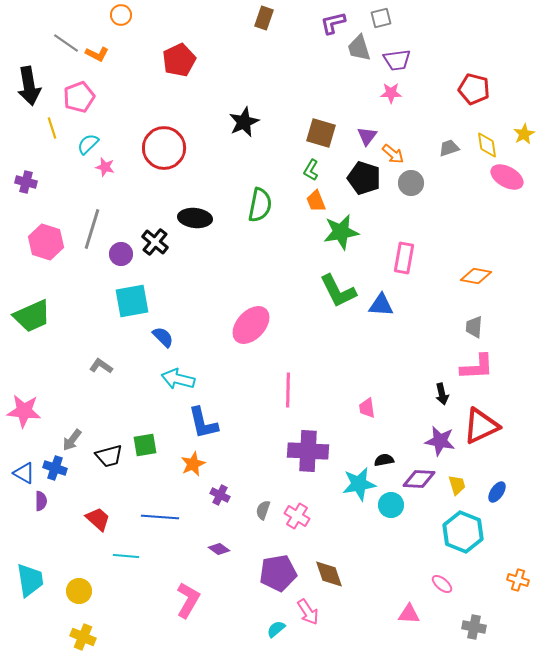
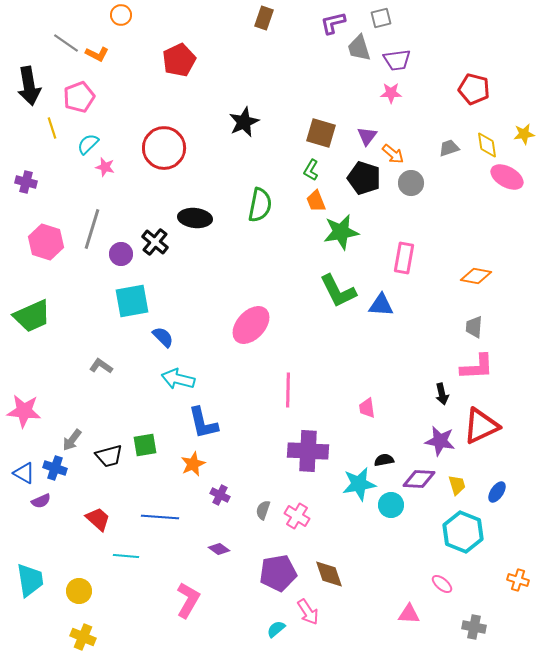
yellow star at (524, 134): rotated 20 degrees clockwise
purple semicircle at (41, 501): rotated 66 degrees clockwise
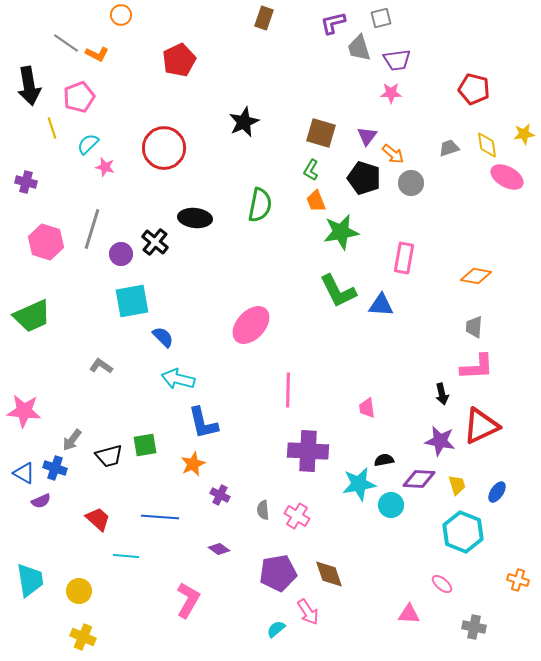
gray semicircle at (263, 510): rotated 24 degrees counterclockwise
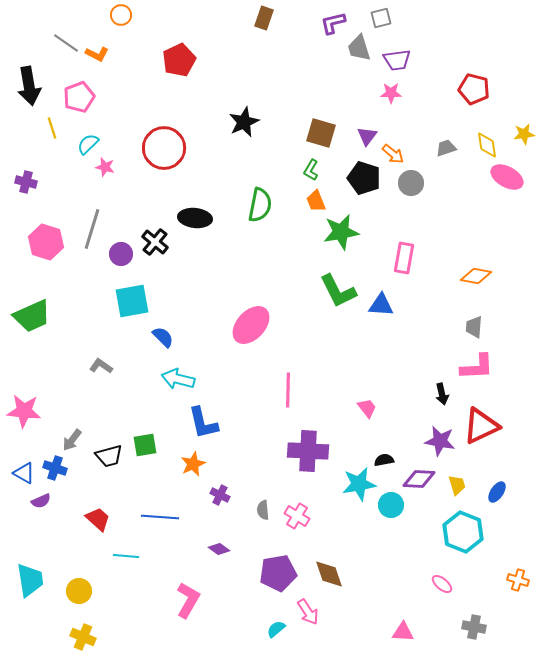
gray trapezoid at (449, 148): moved 3 px left
pink trapezoid at (367, 408): rotated 150 degrees clockwise
pink triangle at (409, 614): moved 6 px left, 18 px down
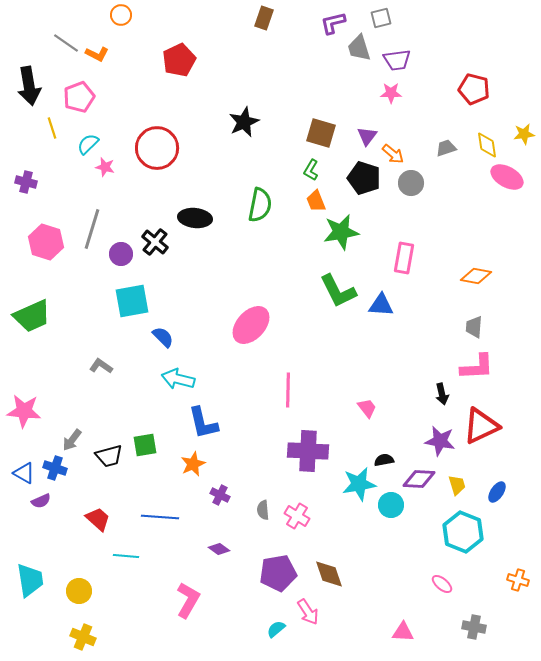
red circle at (164, 148): moved 7 px left
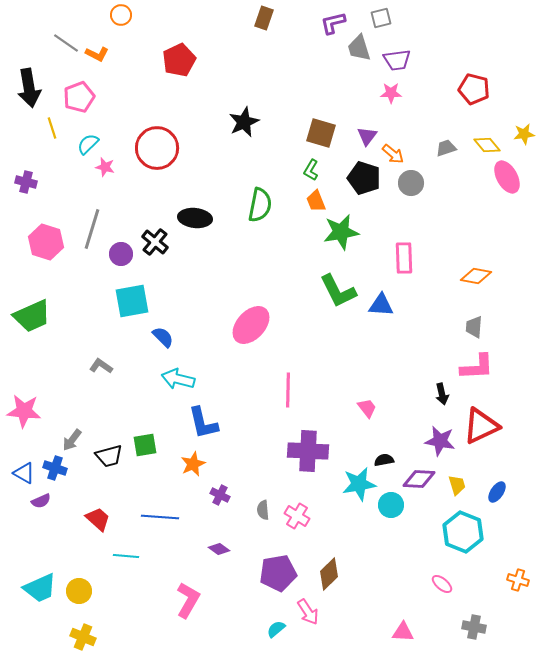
black arrow at (29, 86): moved 2 px down
yellow diamond at (487, 145): rotated 32 degrees counterclockwise
pink ellipse at (507, 177): rotated 32 degrees clockwise
pink rectangle at (404, 258): rotated 12 degrees counterclockwise
brown diamond at (329, 574): rotated 64 degrees clockwise
cyan trapezoid at (30, 580): moved 10 px right, 8 px down; rotated 75 degrees clockwise
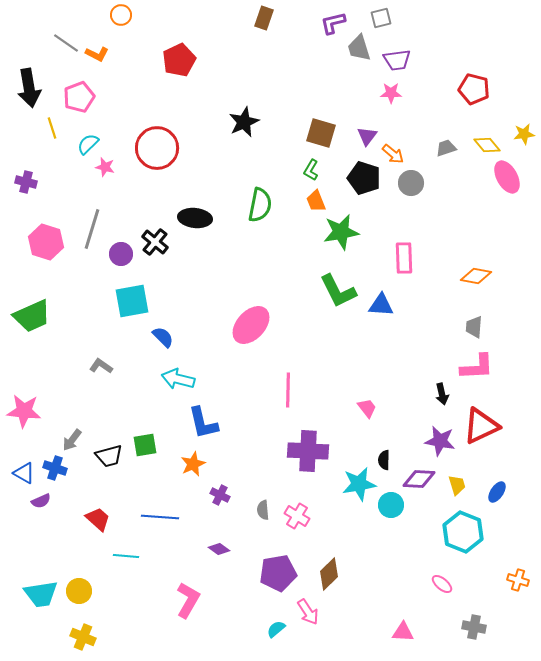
black semicircle at (384, 460): rotated 78 degrees counterclockwise
cyan trapezoid at (40, 588): moved 1 px right, 6 px down; rotated 15 degrees clockwise
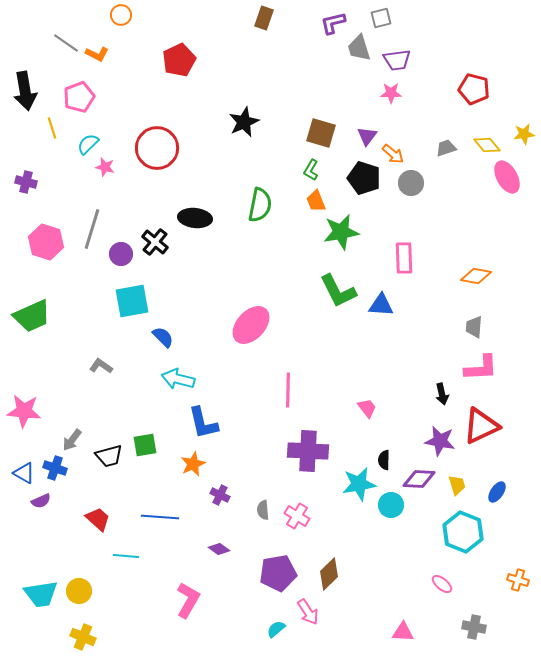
black arrow at (29, 88): moved 4 px left, 3 px down
pink L-shape at (477, 367): moved 4 px right, 1 px down
